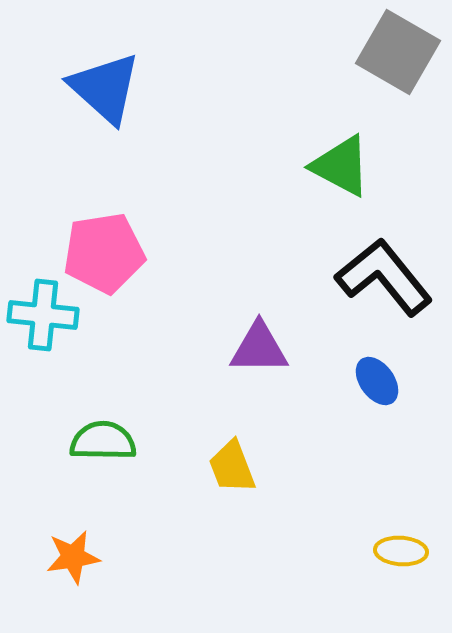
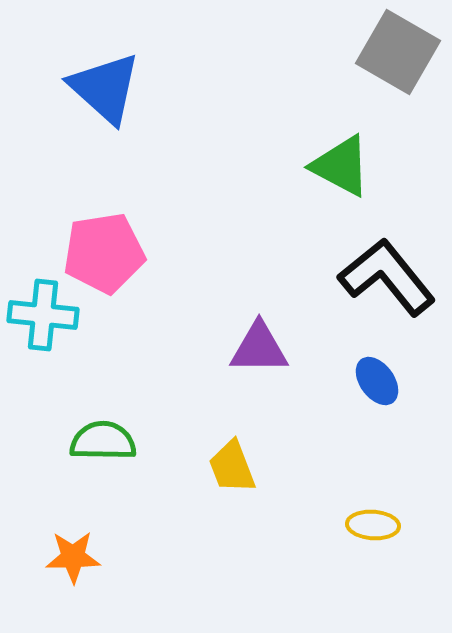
black L-shape: moved 3 px right
yellow ellipse: moved 28 px left, 26 px up
orange star: rotated 8 degrees clockwise
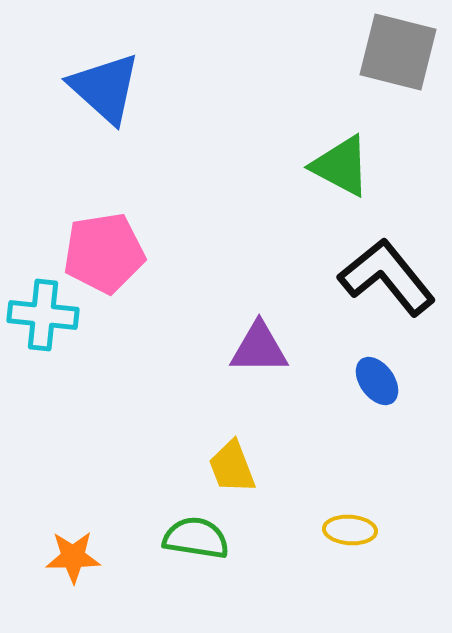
gray square: rotated 16 degrees counterclockwise
green semicircle: moved 93 px right, 97 px down; rotated 8 degrees clockwise
yellow ellipse: moved 23 px left, 5 px down
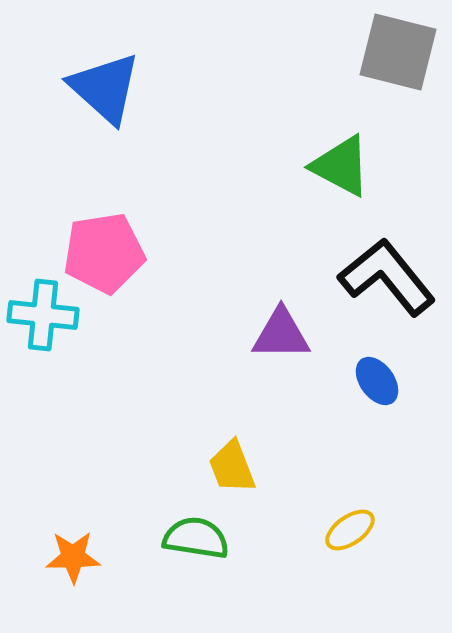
purple triangle: moved 22 px right, 14 px up
yellow ellipse: rotated 39 degrees counterclockwise
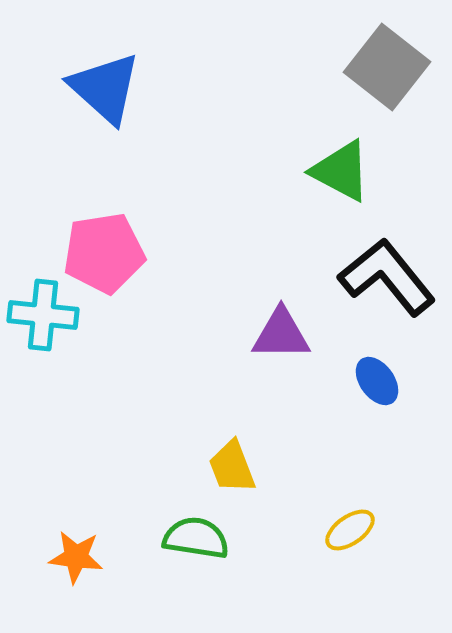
gray square: moved 11 px left, 15 px down; rotated 24 degrees clockwise
green triangle: moved 5 px down
orange star: moved 3 px right; rotated 8 degrees clockwise
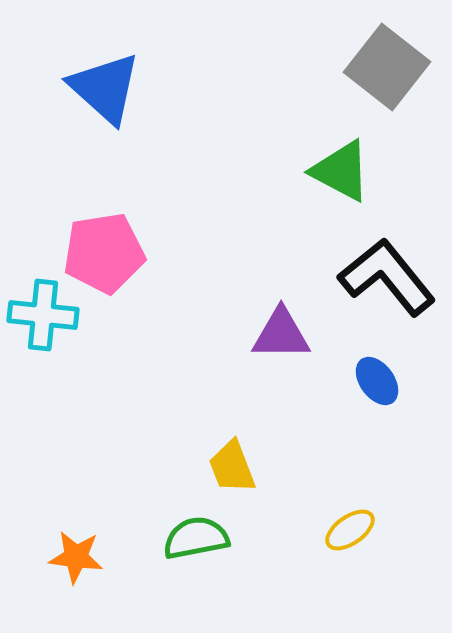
green semicircle: rotated 20 degrees counterclockwise
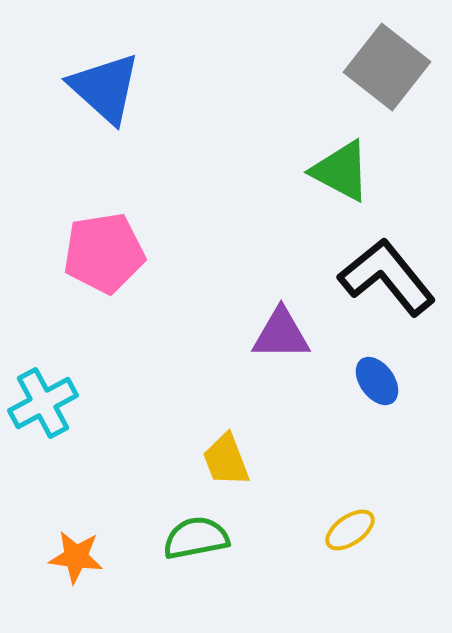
cyan cross: moved 88 px down; rotated 34 degrees counterclockwise
yellow trapezoid: moved 6 px left, 7 px up
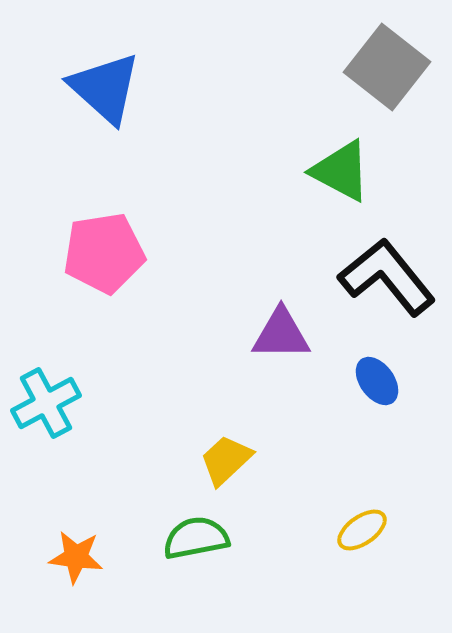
cyan cross: moved 3 px right
yellow trapezoid: rotated 68 degrees clockwise
yellow ellipse: moved 12 px right
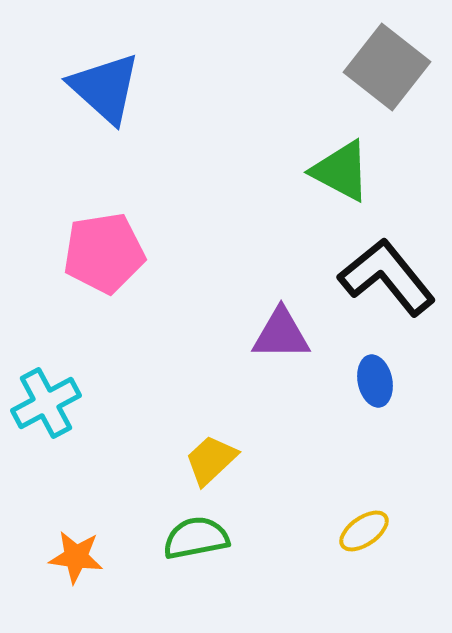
blue ellipse: moved 2 px left; rotated 24 degrees clockwise
yellow trapezoid: moved 15 px left
yellow ellipse: moved 2 px right, 1 px down
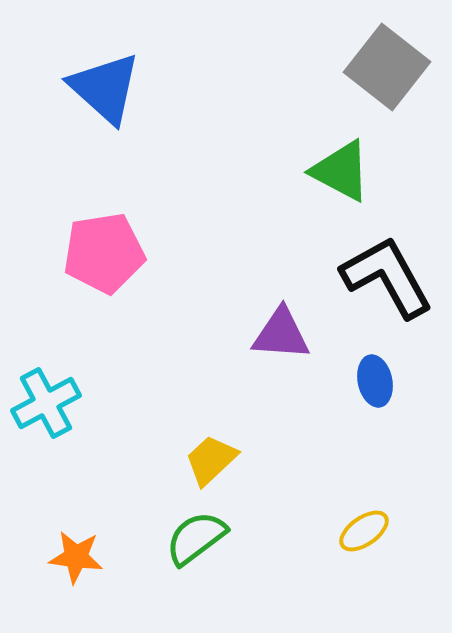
black L-shape: rotated 10 degrees clockwise
purple triangle: rotated 4 degrees clockwise
green semicircle: rotated 26 degrees counterclockwise
